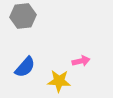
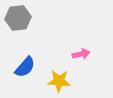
gray hexagon: moved 5 px left, 2 px down
pink arrow: moved 7 px up
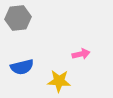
blue semicircle: moved 3 px left; rotated 35 degrees clockwise
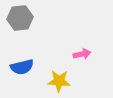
gray hexagon: moved 2 px right
pink arrow: moved 1 px right
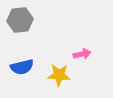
gray hexagon: moved 2 px down
yellow star: moved 6 px up
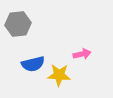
gray hexagon: moved 2 px left, 4 px down
blue semicircle: moved 11 px right, 3 px up
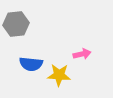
gray hexagon: moved 2 px left
blue semicircle: moved 2 px left; rotated 20 degrees clockwise
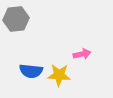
gray hexagon: moved 5 px up
blue semicircle: moved 7 px down
